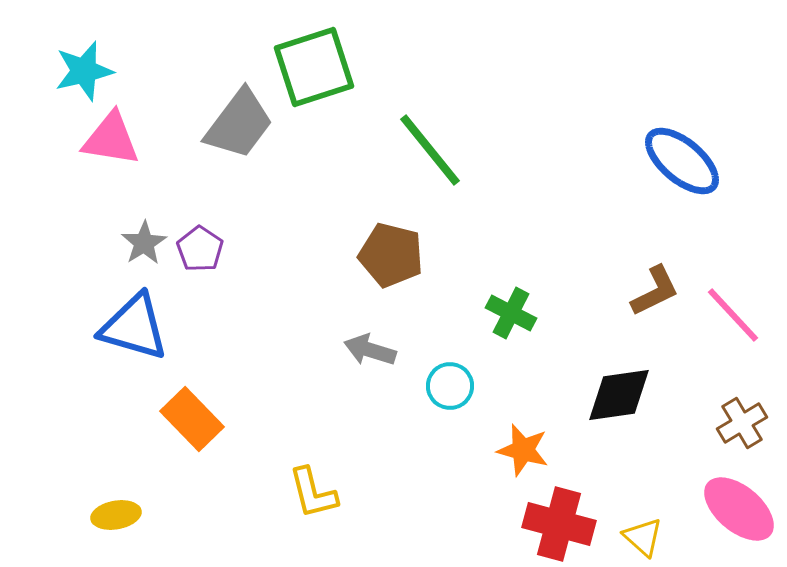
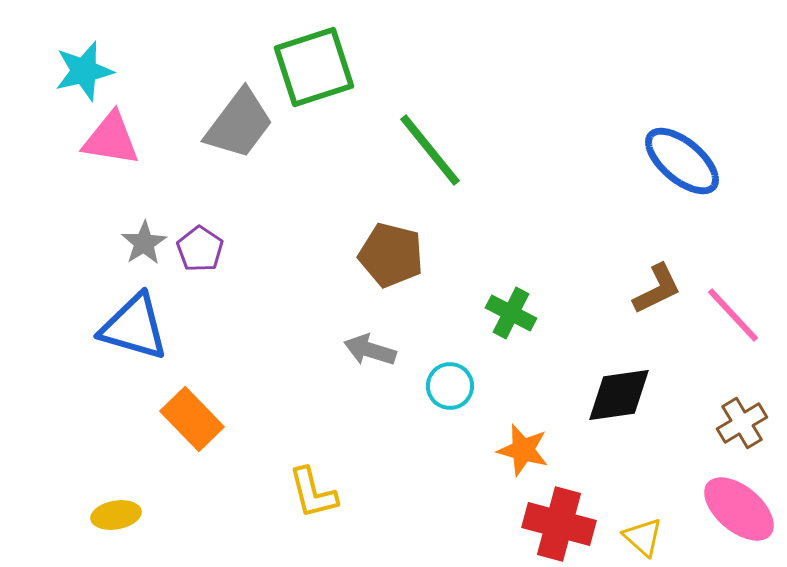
brown L-shape: moved 2 px right, 2 px up
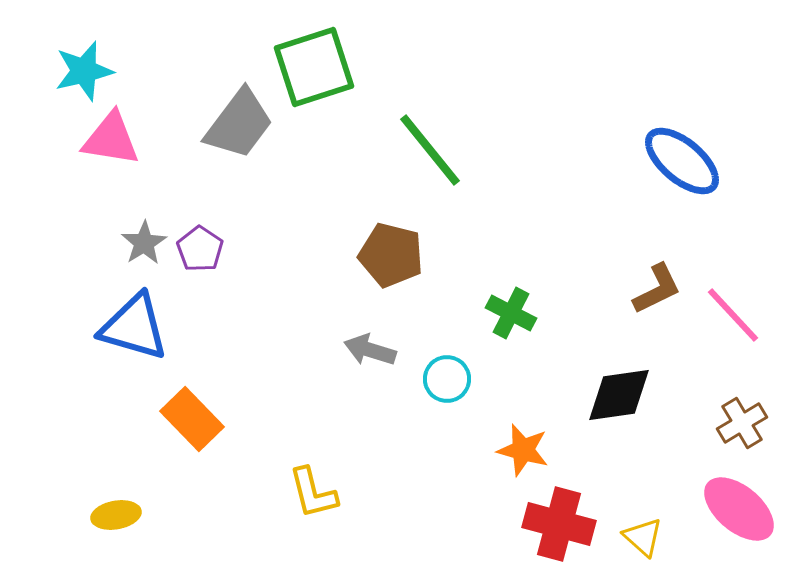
cyan circle: moved 3 px left, 7 px up
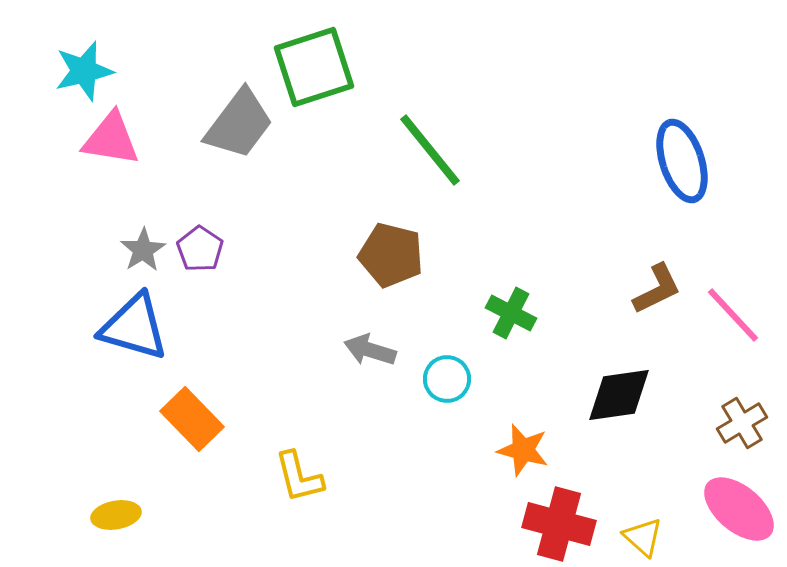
blue ellipse: rotated 32 degrees clockwise
gray star: moved 1 px left, 7 px down
yellow L-shape: moved 14 px left, 16 px up
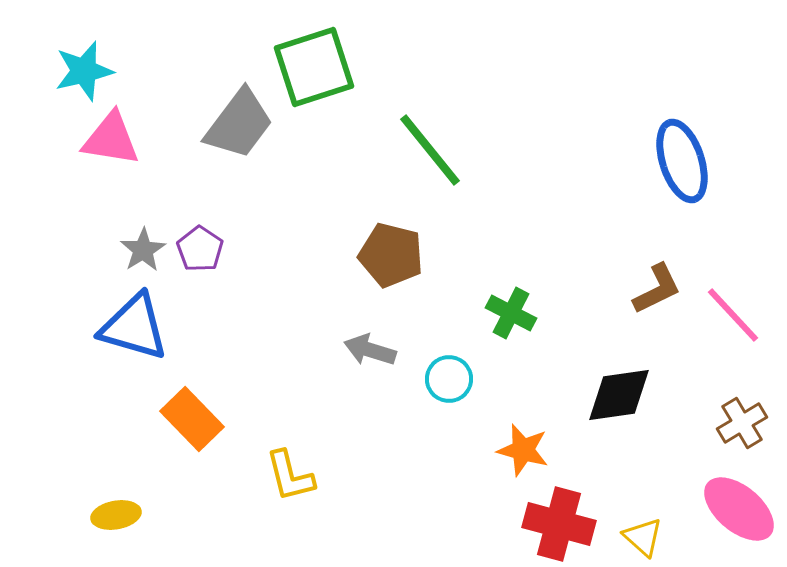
cyan circle: moved 2 px right
yellow L-shape: moved 9 px left, 1 px up
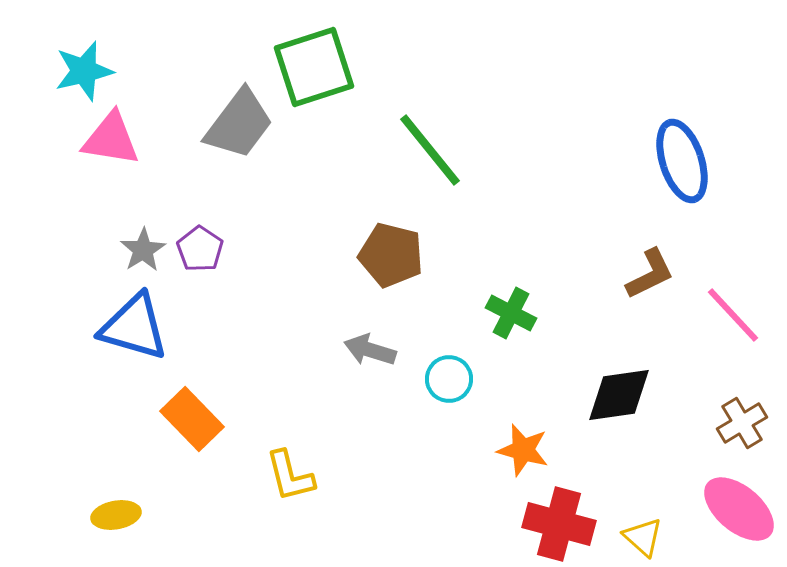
brown L-shape: moved 7 px left, 15 px up
